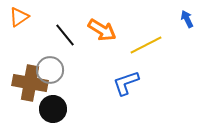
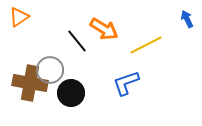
orange arrow: moved 2 px right, 1 px up
black line: moved 12 px right, 6 px down
black circle: moved 18 px right, 16 px up
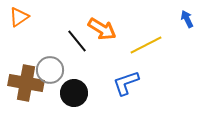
orange arrow: moved 2 px left
brown cross: moved 4 px left
black circle: moved 3 px right
